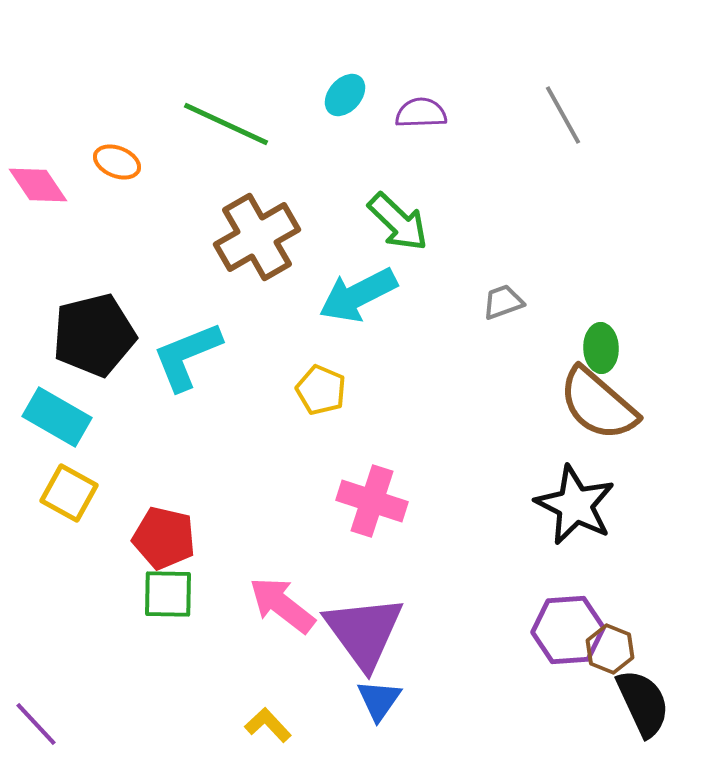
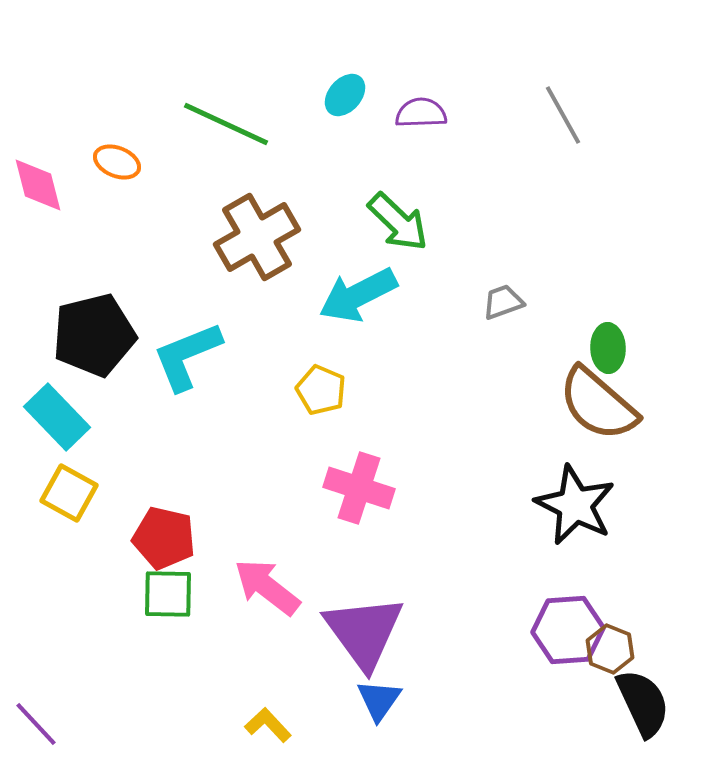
pink diamond: rotated 20 degrees clockwise
green ellipse: moved 7 px right
cyan rectangle: rotated 16 degrees clockwise
pink cross: moved 13 px left, 13 px up
pink arrow: moved 15 px left, 18 px up
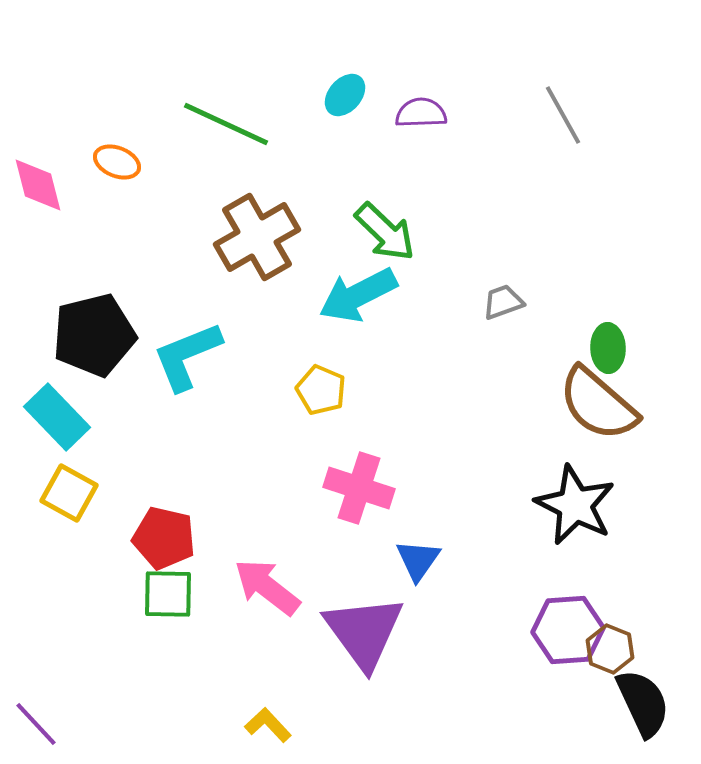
green arrow: moved 13 px left, 10 px down
blue triangle: moved 39 px right, 140 px up
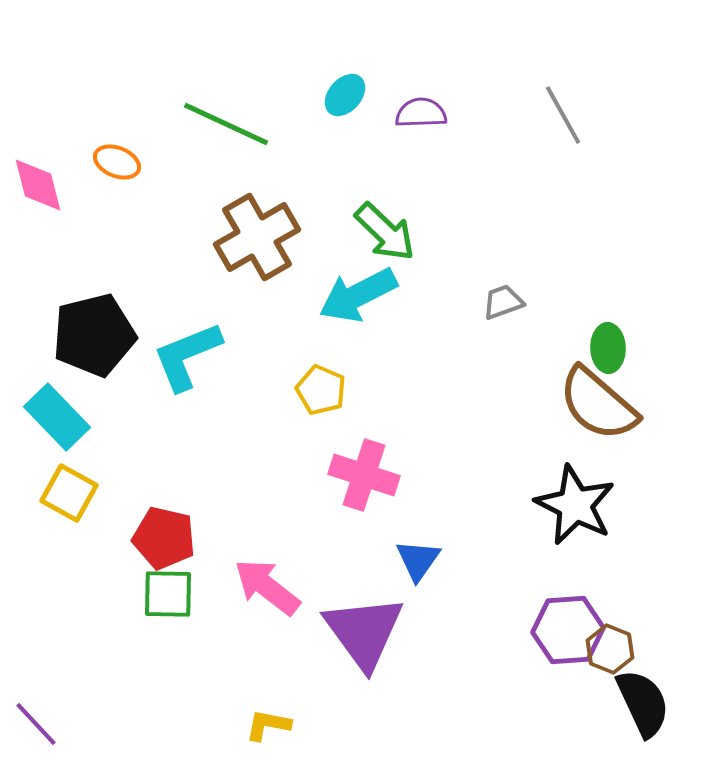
pink cross: moved 5 px right, 13 px up
yellow L-shape: rotated 36 degrees counterclockwise
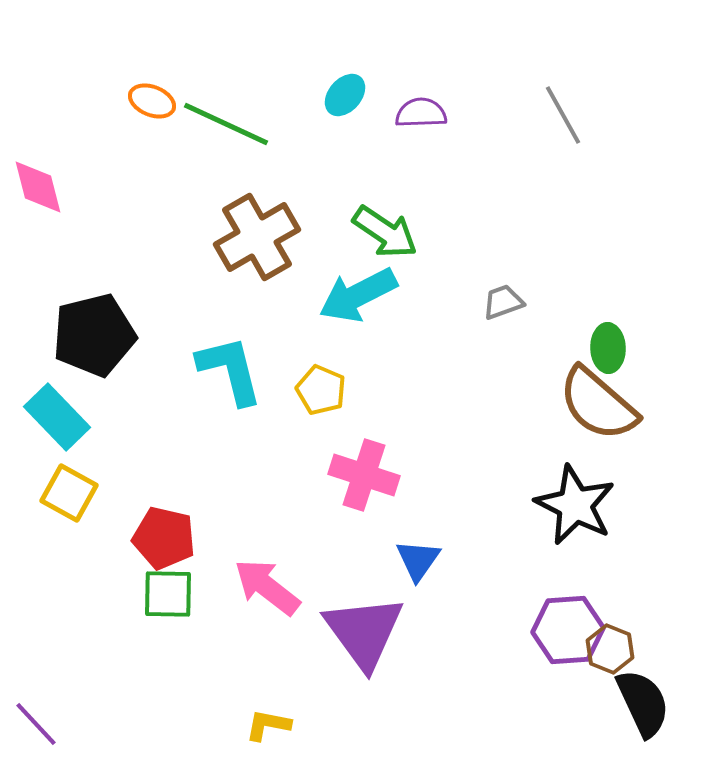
orange ellipse: moved 35 px right, 61 px up
pink diamond: moved 2 px down
green arrow: rotated 10 degrees counterclockwise
cyan L-shape: moved 43 px right, 14 px down; rotated 98 degrees clockwise
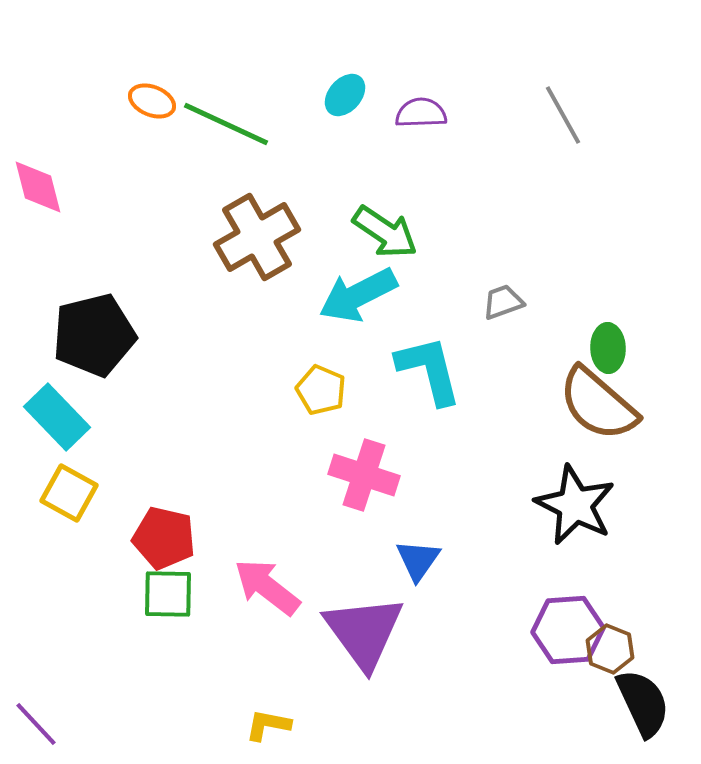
cyan L-shape: moved 199 px right
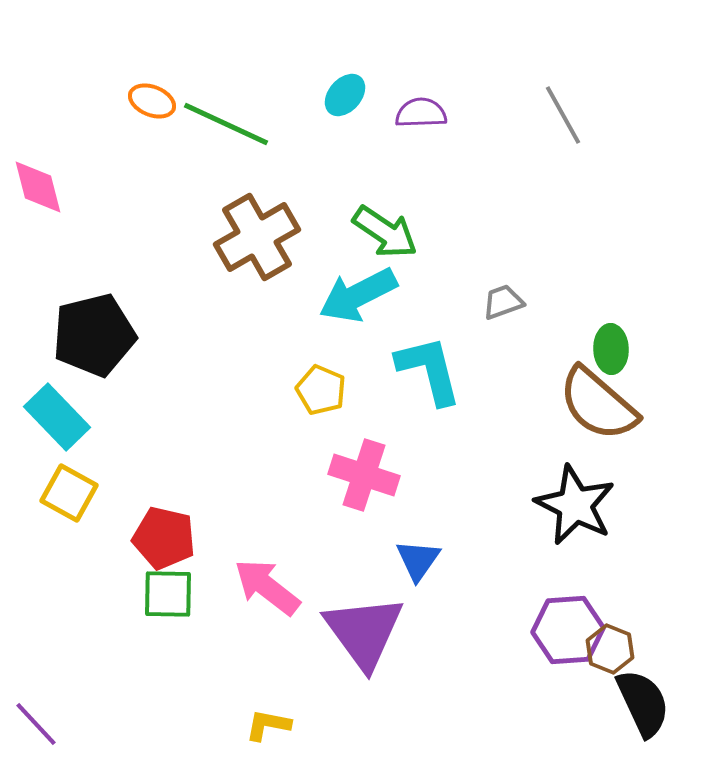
green ellipse: moved 3 px right, 1 px down
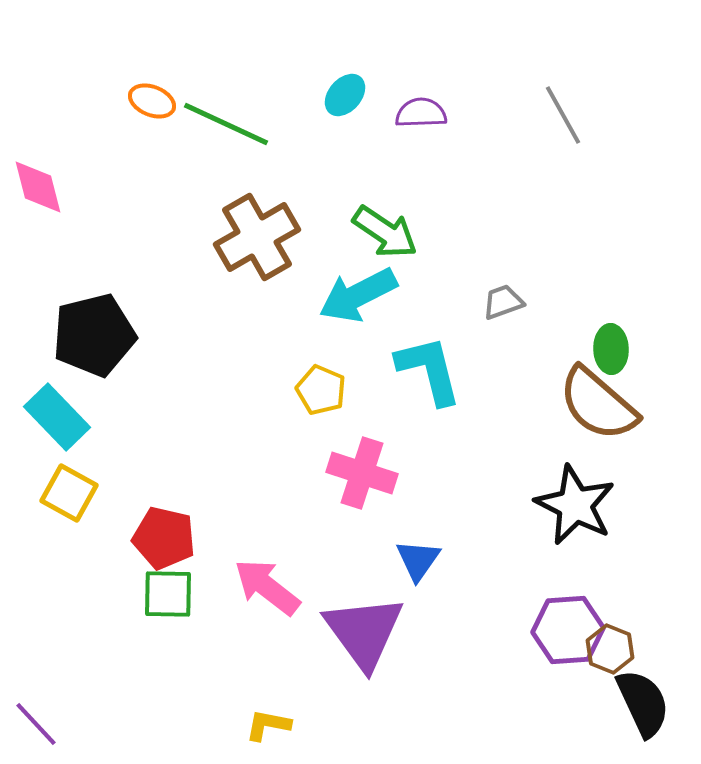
pink cross: moved 2 px left, 2 px up
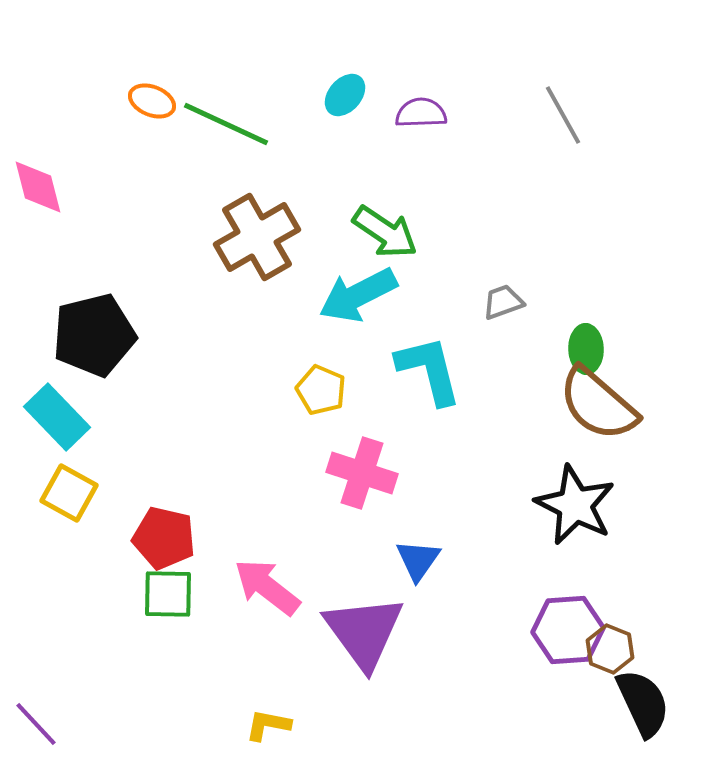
green ellipse: moved 25 px left
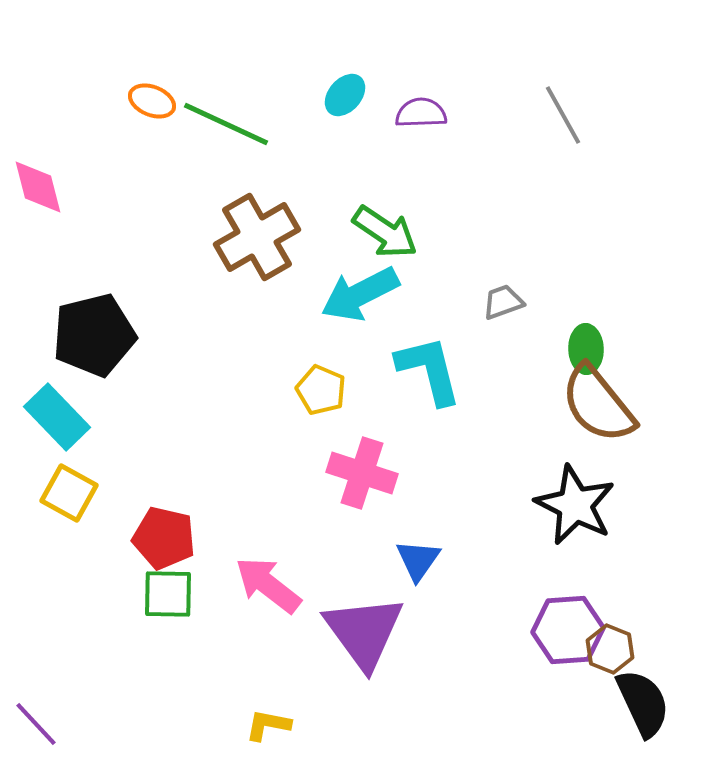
cyan arrow: moved 2 px right, 1 px up
brown semicircle: rotated 10 degrees clockwise
pink arrow: moved 1 px right, 2 px up
